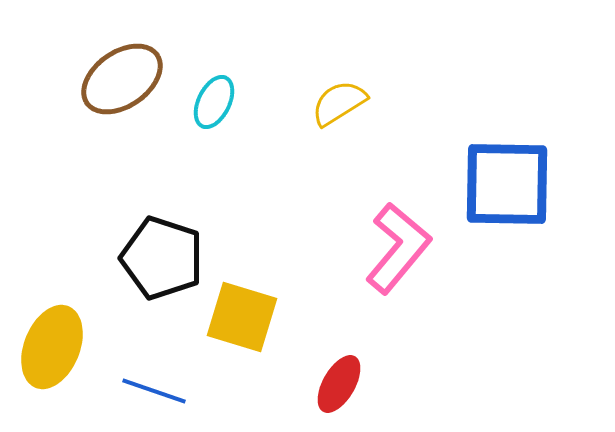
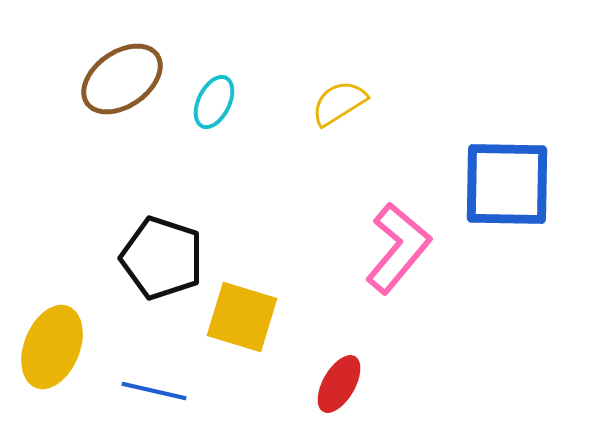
blue line: rotated 6 degrees counterclockwise
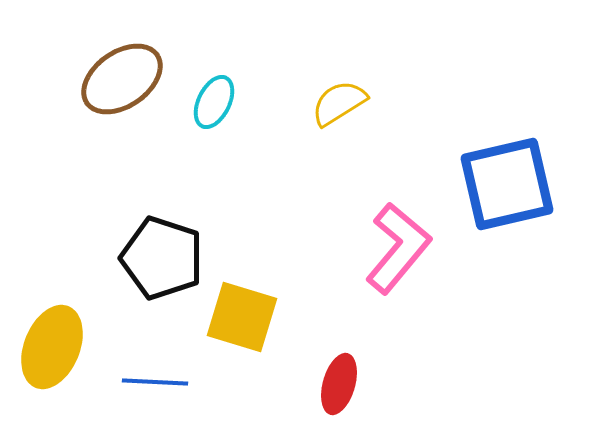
blue square: rotated 14 degrees counterclockwise
red ellipse: rotated 14 degrees counterclockwise
blue line: moved 1 px right, 9 px up; rotated 10 degrees counterclockwise
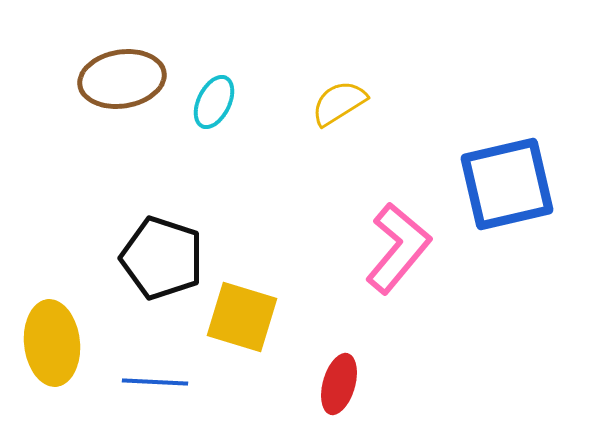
brown ellipse: rotated 26 degrees clockwise
yellow ellipse: moved 4 px up; rotated 28 degrees counterclockwise
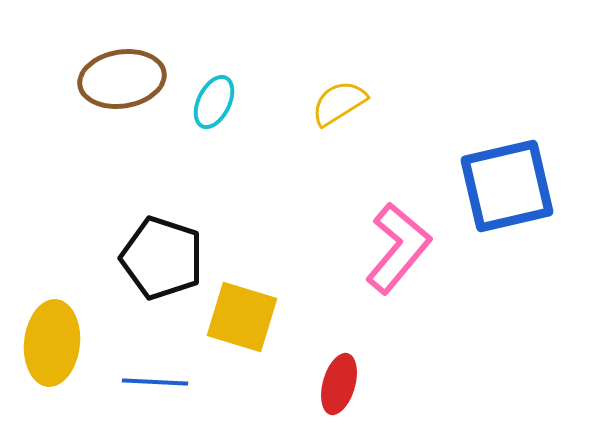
blue square: moved 2 px down
yellow ellipse: rotated 12 degrees clockwise
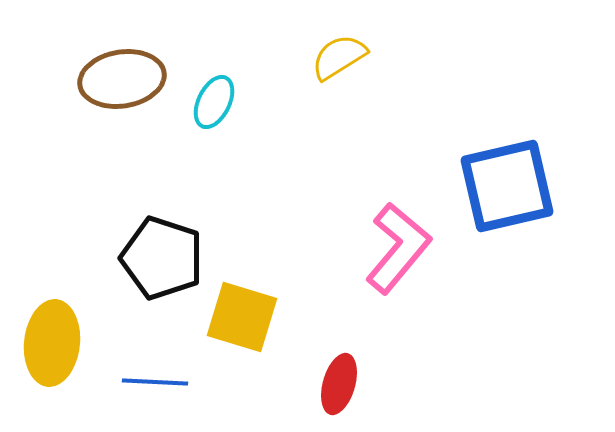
yellow semicircle: moved 46 px up
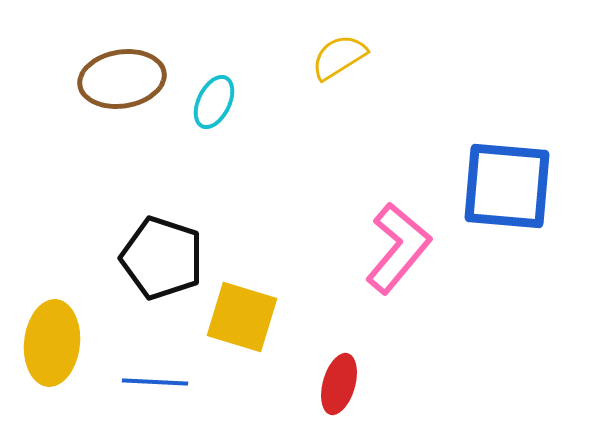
blue square: rotated 18 degrees clockwise
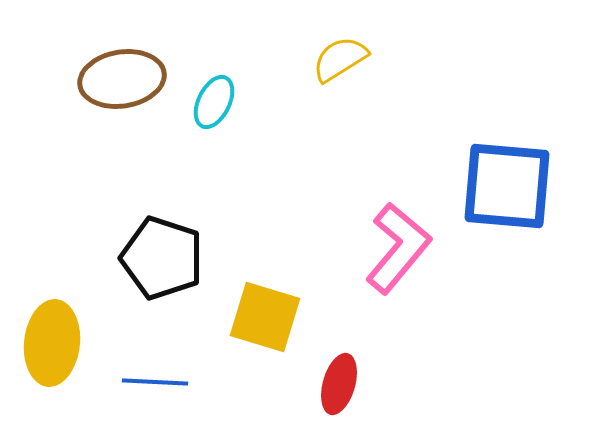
yellow semicircle: moved 1 px right, 2 px down
yellow square: moved 23 px right
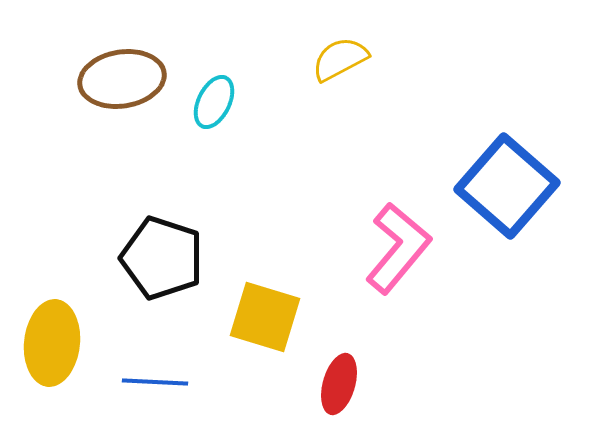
yellow semicircle: rotated 4 degrees clockwise
blue square: rotated 36 degrees clockwise
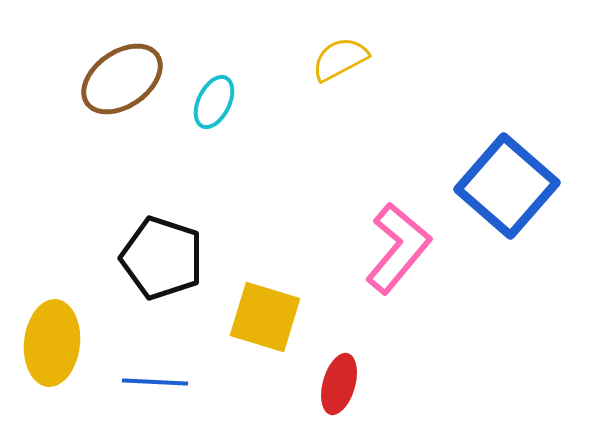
brown ellipse: rotated 26 degrees counterclockwise
